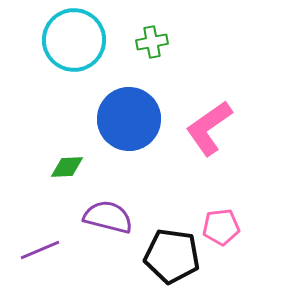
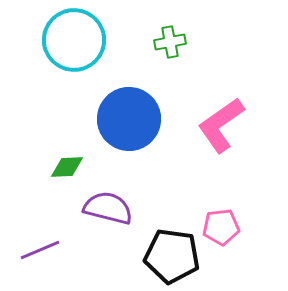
green cross: moved 18 px right
pink L-shape: moved 12 px right, 3 px up
purple semicircle: moved 9 px up
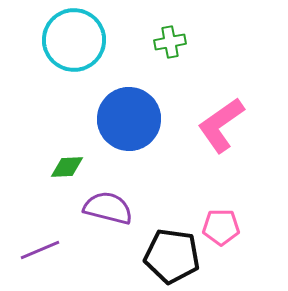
pink pentagon: rotated 6 degrees clockwise
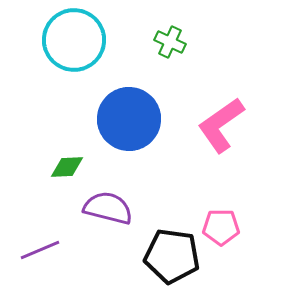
green cross: rotated 36 degrees clockwise
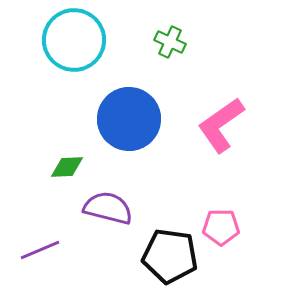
black pentagon: moved 2 px left
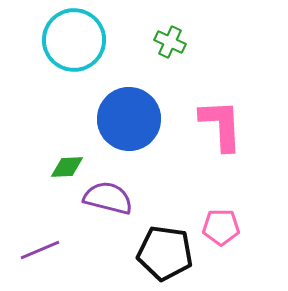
pink L-shape: rotated 122 degrees clockwise
purple semicircle: moved 10 px up
black pentagon: moved 5 px left, 3 px up
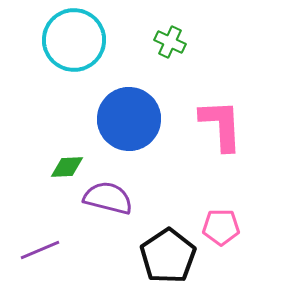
black pentagon: moved 3 px right, 3 px down; rotated 30 degrees clockwise
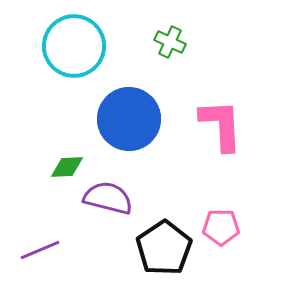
cyan circle: moved 6 px down
black pentagon: moved 4 px left, 8 px up
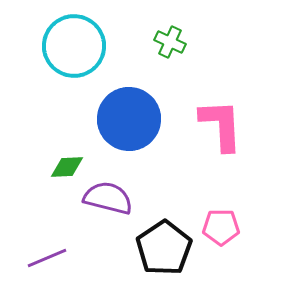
purple line: moved 7 px right, 8 px down
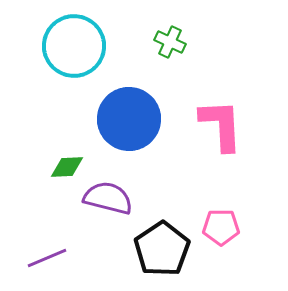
black pentagon: moved 2 px left, 1 px down
